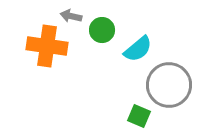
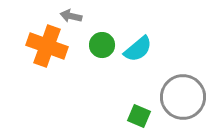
green circle: moved 15 px down
orange cross: rotated 12 degrees clockwise
gray circle: moved 14 px right, 12 px down
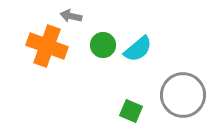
green circle: moved 1 px right
gray circle: moved 2 px up
green square: moved 8 px left, 5 px up
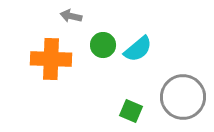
orange cross: moved 4 px right, 13 px down; rotated 18 degrees counterclockwise
gray circle: moved 2 px down
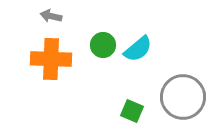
gray arrow: moved 20 px left
green square: moved 1 px right
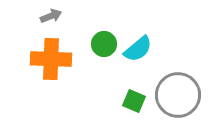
gray arrow: rotated 145 degrees clockwise
green circle: moved 1 px right, 1 px up
gray circle: moved 5 px left, 2 px up
green square: moved 2 px right, 10 px up
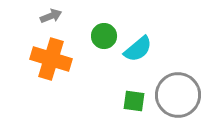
green circle: moved 8 px up
orange cross: rotated 15 degrees clockwise
green square: rotated 15 degrees counterclockwise
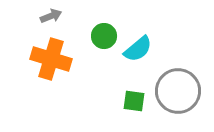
gray circle: moved 4 px up
